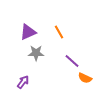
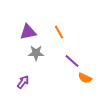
purple triangle: rotated 12 degrees clockwise
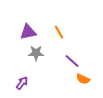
orange semicircle: moved 2 px left, 1 px down
purple arrow: moved 1 px left, 1 px down
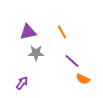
orange line: moved 3 px right
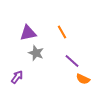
purple triangle: moved 1 px down
gray star: rotated 21 degrees clockwise
purple arrow: moved 5 px left, 6 px up
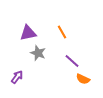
gray star: moved 2 px right
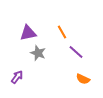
purple line: moved 4 px right, 9 px up
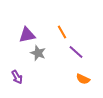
purple triangle: moved 1 px left, 2 px down
purple arrow: rotated 112 degrees clockwise
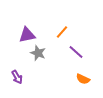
orange line: rotated 72 degrees clockwise
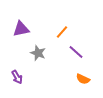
purple triangle: moved 6 px left, 6 px up
